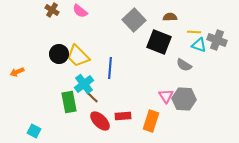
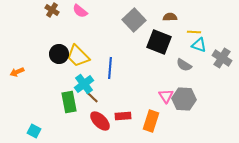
gray cross: moved 5 px right, 18 px down; rotated 12 degrees clockwise
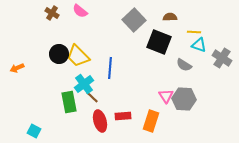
brown cross: moved 3 px down
orange arrow: moved 4 px up
red ellipse: rotated 30 degrees clockwise
